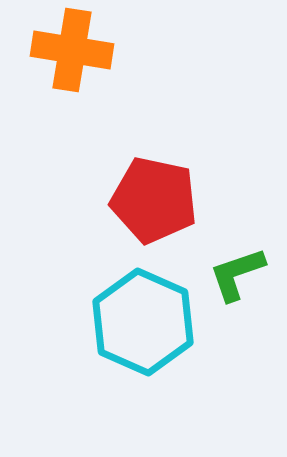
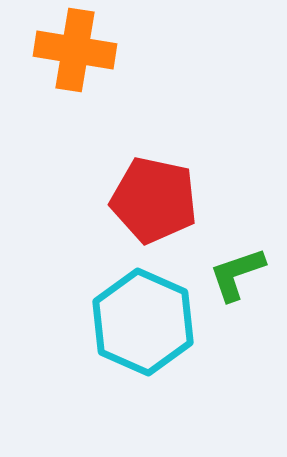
orange cross: moved 3 px right
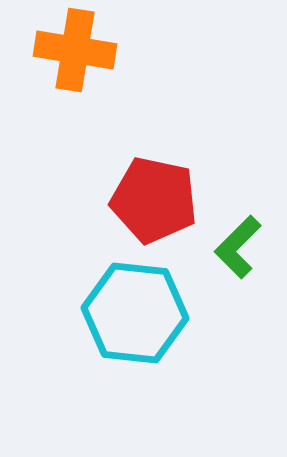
green L-shape: moved 1 px right, 27 px up; rotated 26 degrees counterclockwise
cyan hexagon: moved 8 px left, 9 px up; rotated 18 degrees counterclockwise
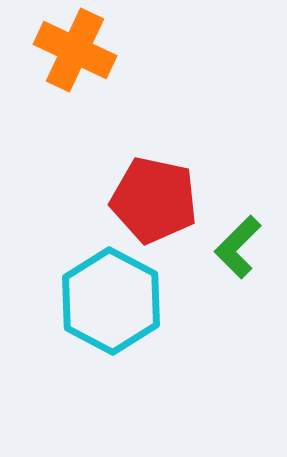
orange cross: rotated 16 degrees clockwise
cyan hexagon: moved 24 px left, 12 px up; rotated 22 degrees clockwise
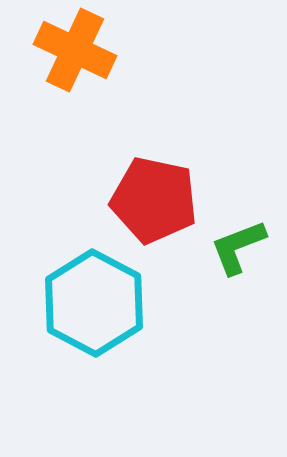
green L-shape: rotated 24 degrees clockwise
cyan hexagon: moved 17 px left, 2 px down
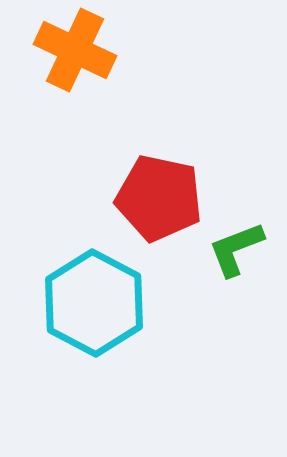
red pentagon: moved 5 px right, 2 px up
green L-shape: moved 2 px left, 2 px down
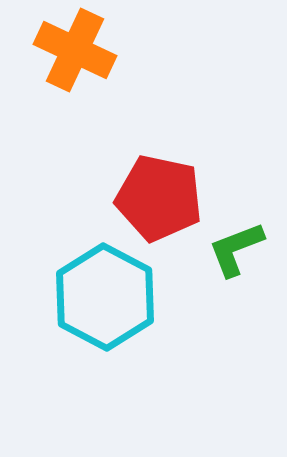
cyan hexagon: moved 11 px right, 6 px up
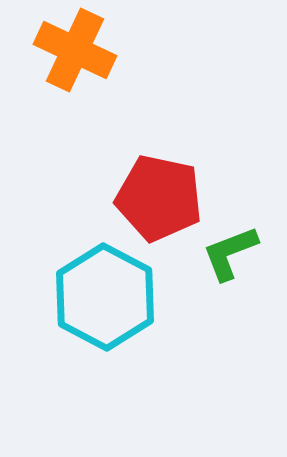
green L-shape: moved 6 px left, 4 px down
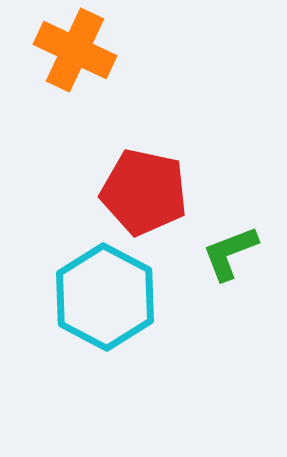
red pentagon: moved 15 px left, 6 px up
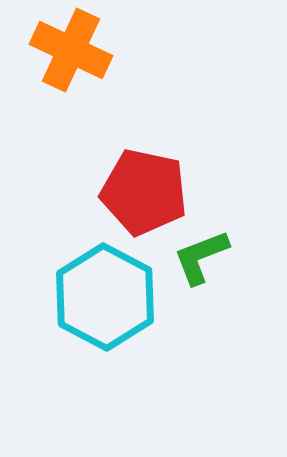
orange cross: moved 4 px left
green L-shape: moved 29 px left, 4 px down
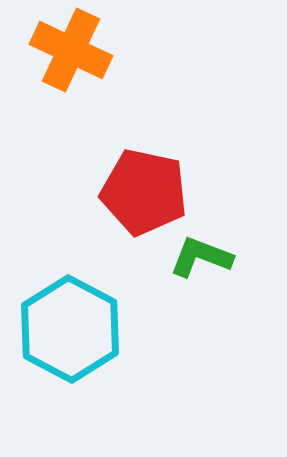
green L-shape: rotated 42 degrees clockwise
cyan hexagon: moved 35 px left, 32 px down
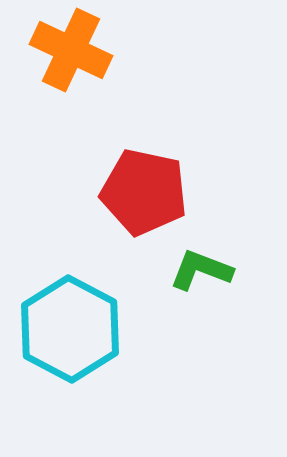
green L-shape: moved 13 px down
